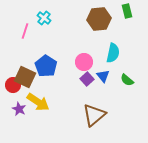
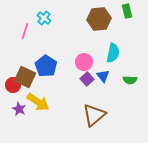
green semicircle: moved 3 px right; rotated 40 degrees counterclockwise
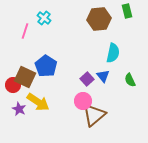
pink circle: moved 1 px left, 39 px down
green semicircle: rotated 64 degrees clockwise
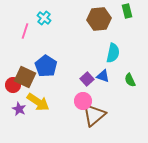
blue triangle: rotated 32 degrees counterclockwise
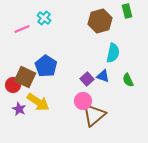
brown hexagon: moved 1 px right, 2 px down; rotated 10 degrees counterclockwise
pink line: moved 3 px left, 2 px up; rotated 49 degrees clockwise
green semicircle: moved 2 px left
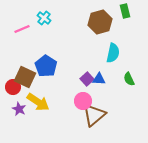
green rectangle: moved 2 px left
brown hexagon: moved 1 px down
blue triangle: moved 4 px left, 3 px down; rotated 16 degrees counterclockwise
green semicircle: moved 1 px right, 1 px up
red circle: moved 2 px down
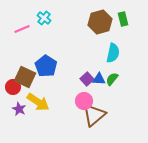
green rectangle: moved 2 px left, 8 px down
green semicircle: moved 17 px left; rotated 64 degrees clockwise
pink circle: moved 1 px right
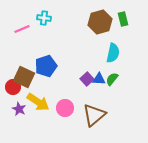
cyan cross: rotated 32 degrees counterclockwise
blue pentagon: rotated 20 degrees clockwise
brown square: moved 1 px left
pink circle: moved 19 px left, 7 px down
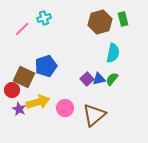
cyan cross: rotated 24 degrees counterclockwise
pink line: rotated 21 degrees counterclockwise
blue triangle: rotated 16 degrees counterclockwise
red circle: moved 1 px left, 3 px down
yellow arrow: rotated 50 degrees counterclockwise
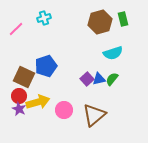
pink line: moved 6 px left
cyan semicircle: rotated 60 degrees clockwise
red circle: moved 7 px right, 6 px down
pink circle: moved 1 px left, 2 px down
